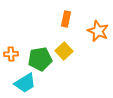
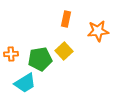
orange star: rotated 30 degrees counterclockwise
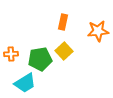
orange rectangle: moved 3 px left, 3 px down
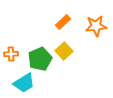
orange rectangle: rotated 35 degrees clockwise
orange star: moved 2 px left, 5 px up
green pentagon: rotated 15 degrees counterclockwise
cyan trapezoid: moved 1 px left
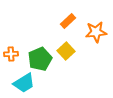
orange rectangle: moved 5 px right, 1 px up
orange star: moved 6 px down
yellow square: moved 2 px right
